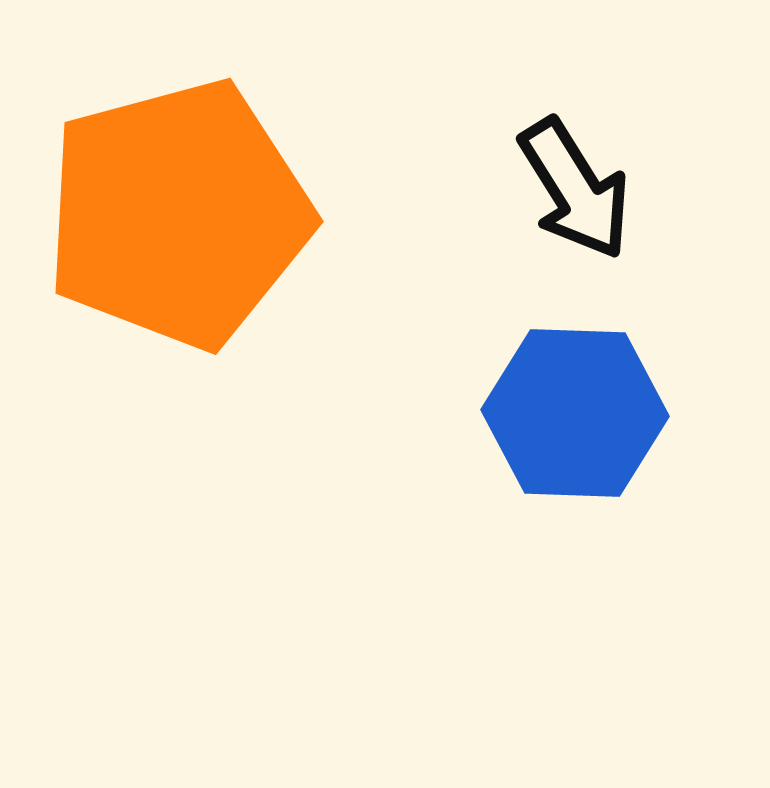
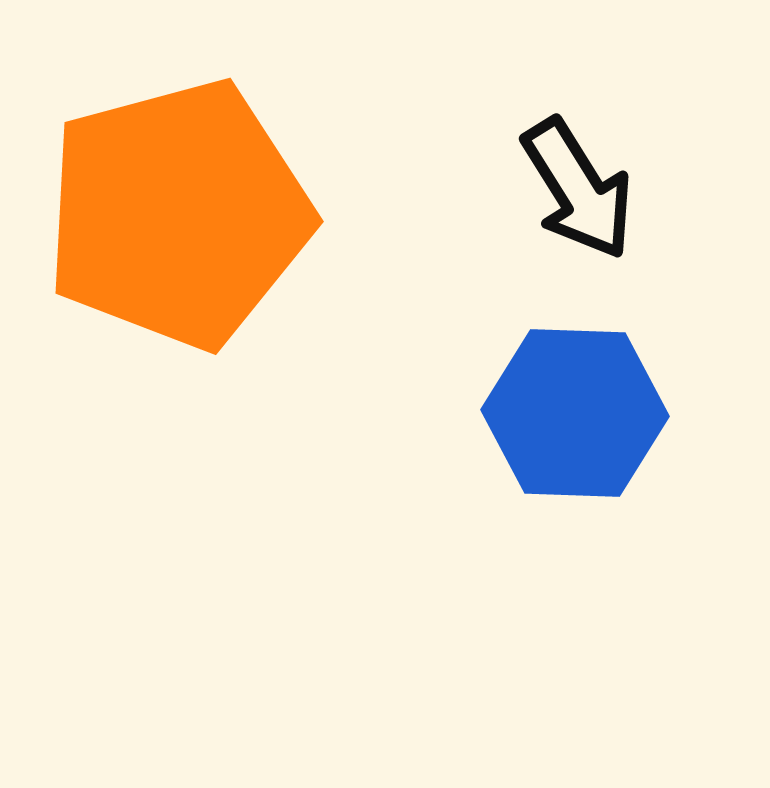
black arrow: moved 3 px right
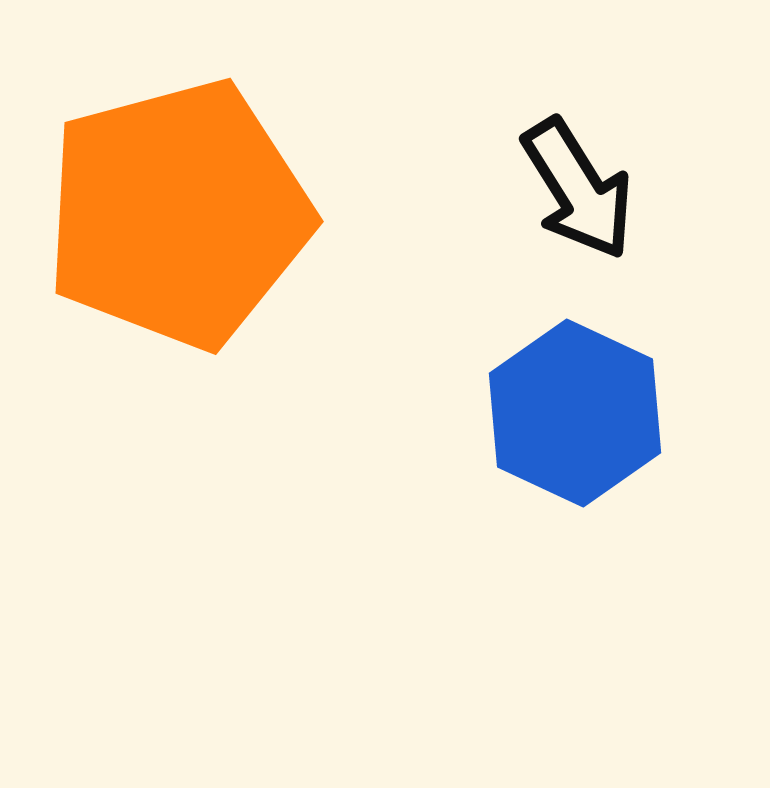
blue hexagon: rotated 23 degrees clockwise
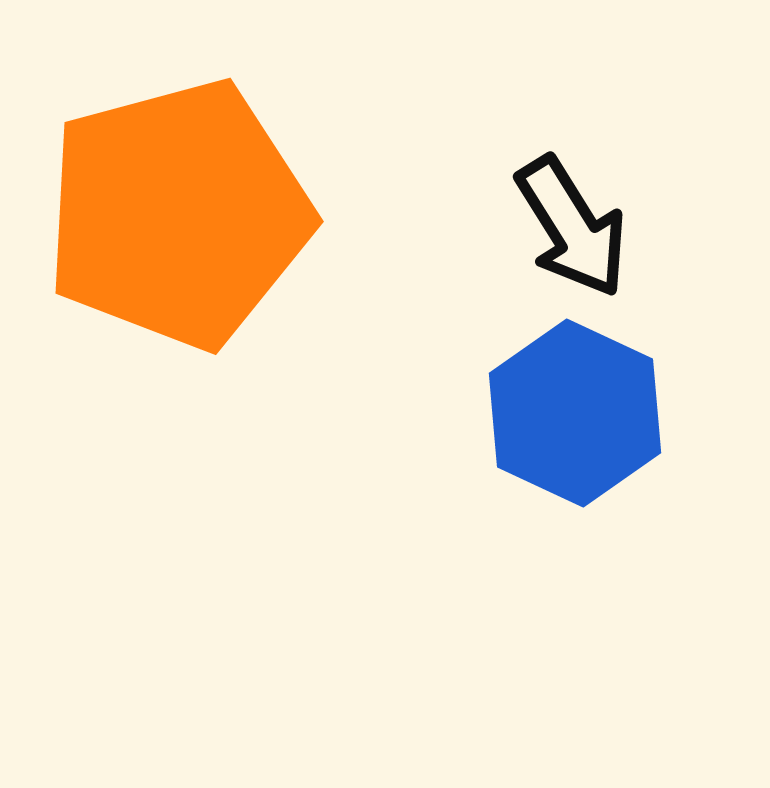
black arrow: moved 6 px left, 38 px down
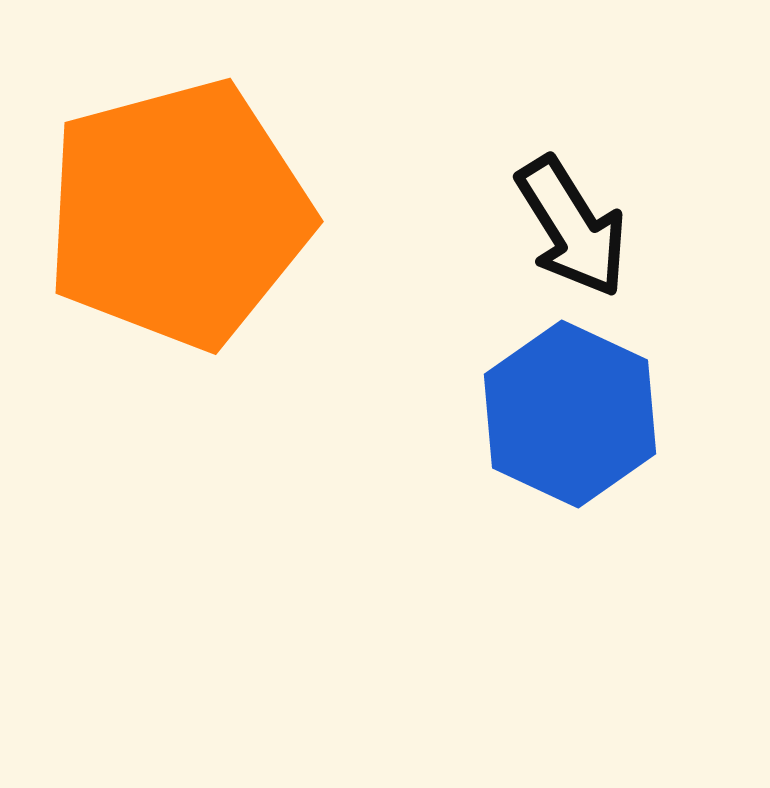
blue hexagon: moved 5 px left, 1 px down
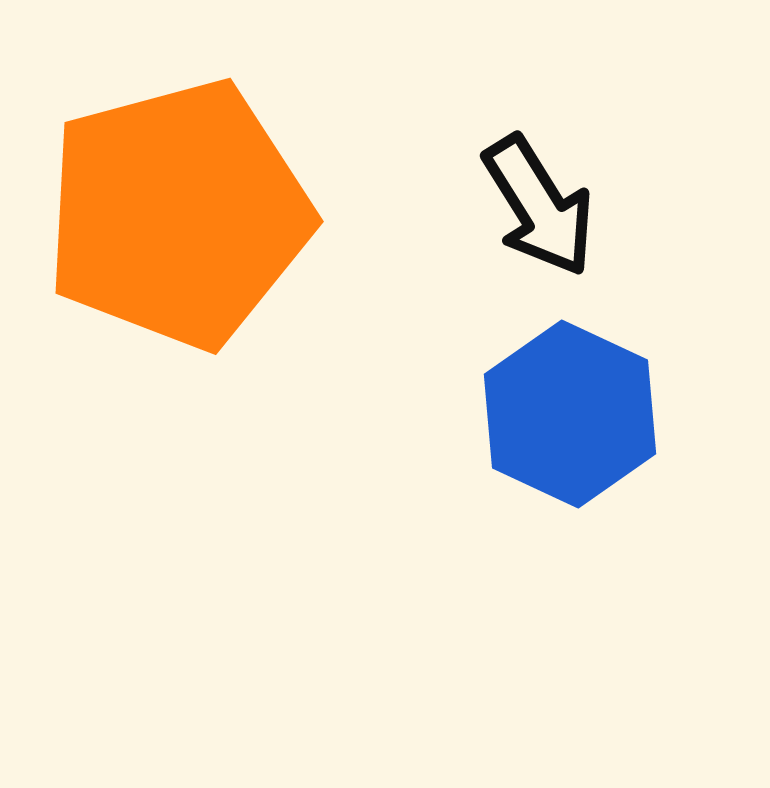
black arrow: moved 33 px left, 21 px up
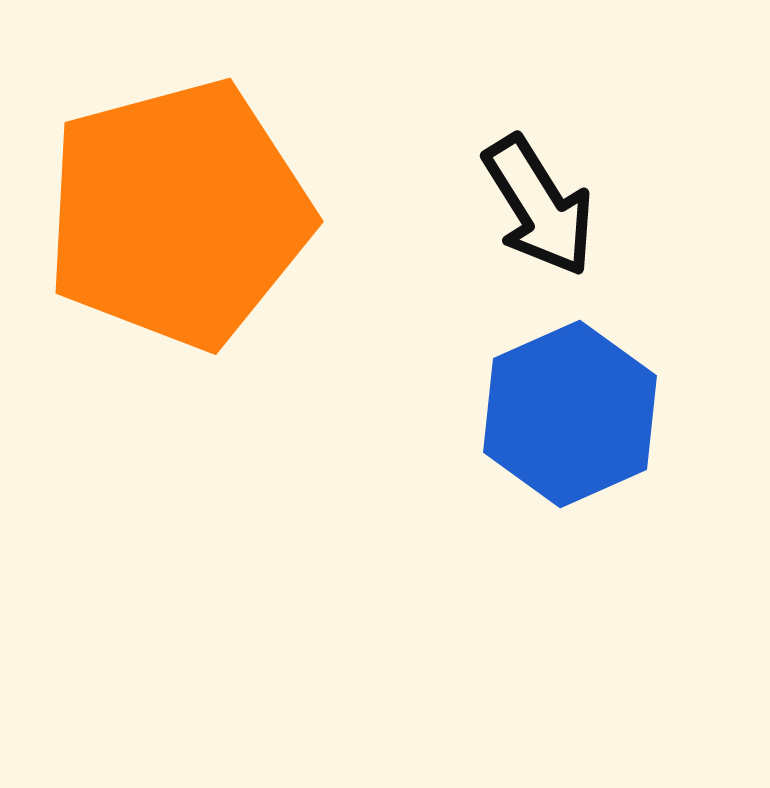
blue hexagon: rotated 11 degrees clockwise
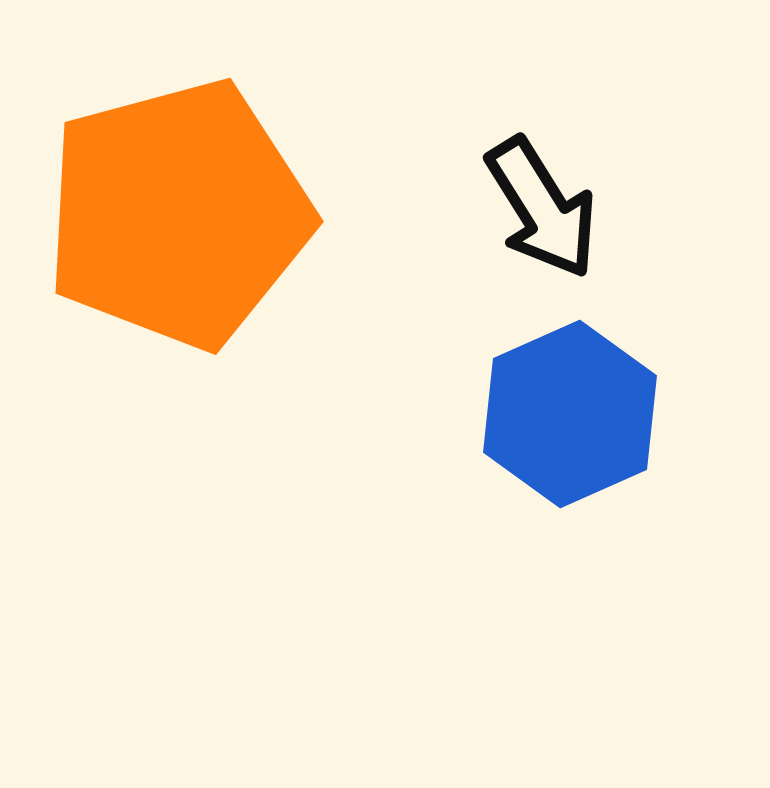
black arrow: moved 3 px right, 2 px down
